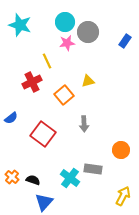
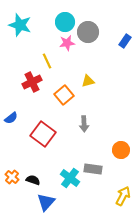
blue triangle: moved 2 px right
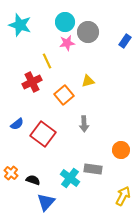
blue semicircle: moved 6 px right, 6 px down
orange cross: moved 1 px left, 4 px up
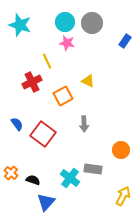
gray circle: moved 4 px right, 9 px up
pink star: rotated 21 degrees clockwise
yellow triangle: rotated 40 degrees clockwise
orange square: moved 1 px left, 1 px down; rotated 12 degrees clockwise
blue semicircle: rotated 88 degrees counterclockwise
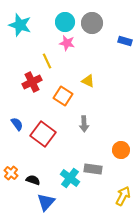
blue rectangle: rotated 72 degrees clockwise
orange square: rotated 30 degrees counterclockwise
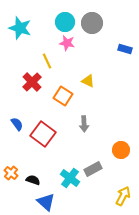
cyan star: moved 3 px down
blue rectangle: moved 8 px down
red cross: rotated 18 degrees counterclockwise
gray rectangle: rotated 36 degrees counterclockwise
blue triangle: rotated 30 degrees counterclockwise
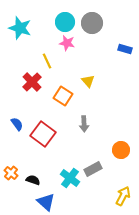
yellow triangle: rotated 24 degrees clockwise
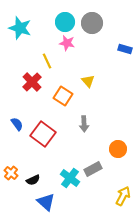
orange circle: moved 3 px left, 1 px up
black semicircle: rotated 136 degrees clockwise
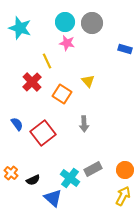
orange square: moved 1 px left, 2 px up
red square: moved 1 px up; rotated 15 degrees clockwise
orange circle: moved 7 px right, 21 px down
blue triangle: moved 7 px right, 4 px up
